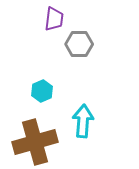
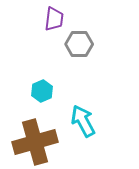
cyan arrow: rotated 32 degrees counterclockwise
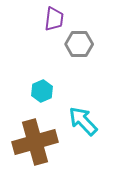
cyan arrow: rotated 16 degrees counterclockwise
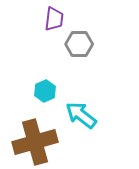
cyan hexagon: moved 3 px right
cyan arrow: moved 2 px left, 6 px up; rotated 8 degrees counterclockwise
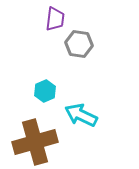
purple trapezoid: moved 1 px right
gray hexagon: rotated 8 degrees clockwise
cyan arrow: rotated 12 degrees counterclockwise
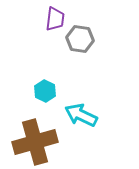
gray hexagon: moved 1 px right, 5 px up
cyan hexagon: rotated 10 degrees counterclockwise
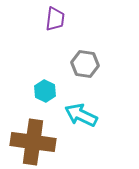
gray hexagon: moved 5 px right, 25 px down
brown cross: moved 2 px left; rotated 24 degrees clockwise
